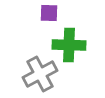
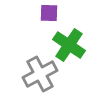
green cross: rotated 32 degrees clockwise
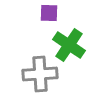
gray cross: rotated 24 degrees clockwise
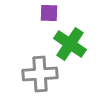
green cross: moved 1 px right, 1 px up
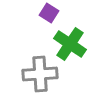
purple square: rotated 30 degrees clockwise
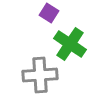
gray cross: moved 1 px down
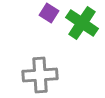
green cross: moved 12 px right, 21 px up
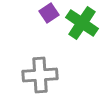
purple square: rotated 24 degrees clockwise
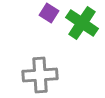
purple square: rotated 24 degrees counterclockwise
